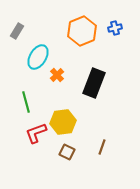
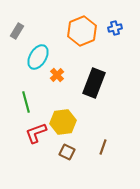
brown line: moved 1 px right
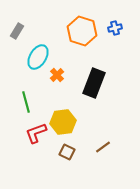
orange hexagon: rotated 20 degrees counterclockwise
brown line: rotated 35 degrees clockwise
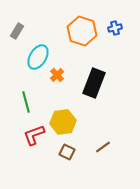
red L-shape: moved 2 px left, 2 px down
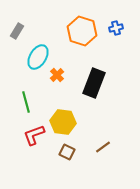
blue cross: moved 1 px right
yellow hexagon: rotated 15 degrees clockwise
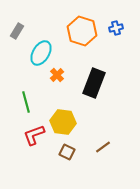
cyan ellipse: moved 3 px right, 4 px up
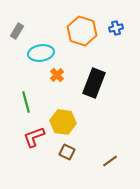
cyan ellipse: rotated 50 degrees clockwise
red L-shape: moved 2 px down
brown line: moved 7 px right, 14 px down
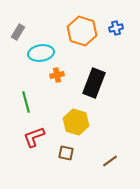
gray rectangle: moved 1 px right, 1 px down
orange cross: rotated 32 degrees clockwise
yellow hexagon: moved 13 px right; rotated 10 degrees clockwise
brown square: moved 1 px left, 1 px down; rotated 14 degrees counterclockwise
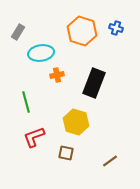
blue cross: rotated 32 degrees clockwise
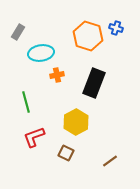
orange hexagon: moved 6 px right, 5 px down
yellow hexagon: rotated 15 degrees clockwise
brown square: rotated 14 degrees clockwise
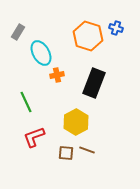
cyan ellipse: rotated 70 degrees clockwise
green line: rotated 10 degrees counterclockwise
brown square: rotated 21 degrees counterclockwise
brown line: moved 23 px left, 11 px up; rotated 56 degrees clockwise
